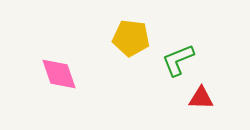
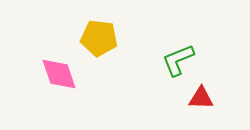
yellow pentagon: moved 32 px left
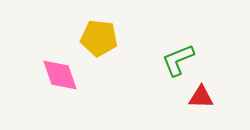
pink diamond: moved 1 px right, 1 px down
red triangle: moved 1 px up
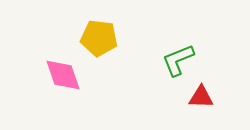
pink diamond: moved 3 px right
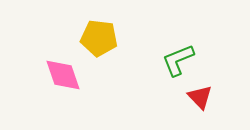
red triangle: moved 1 px left; rotated 44 degrees clockwise
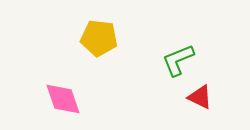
pink diamond: moved 24 px down
red triangle: rotated 20 degrees counterclockwise
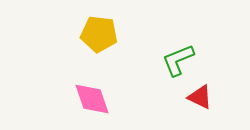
yellow pentagon: moved 4 px up
pink diamond: moved 29 px right
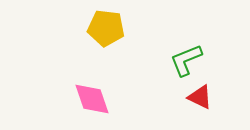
yellow pentagon: moved 7 px right, 6 px up
green L-shape: moved 8 px right
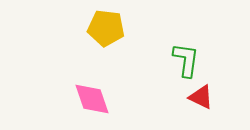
green L-shape: rotated 120 degrees clockwise
red triangle: moved 1 px right
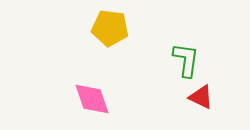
yellow pentagon: moved 4 px right
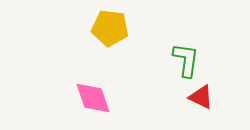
pink diamond: moved 1 px right, 1 px up
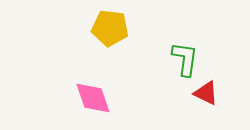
green L-shape: moved 1 px left, 1 px up
red triangle: moved 5 px right, 4 px up
